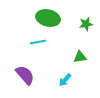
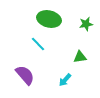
green ellipse: moved 1 px right, 1 px down
cyan line: moved 2 px down; rotated 56 degrees clockwise
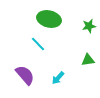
green star: moved 3 px right, 2 px down
green triangle: moved 8 px right, 3 px down
cyan arrow: moved 7 px left, 2 px up
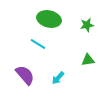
green star: moved 2 px left, 1 px up
cyan line: rotated 14 degrees counterclockwise
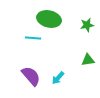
cyan line: moved 5 px left, 6 px up; rotated 28 degrees counterclockwise
purple semicircle: moved 6 px right, 1 px down
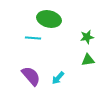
green star: moved 12 px down
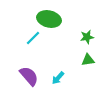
cyan line: rotated 49 degrees counterclockwise
purple semicircle: moved 2 px left
